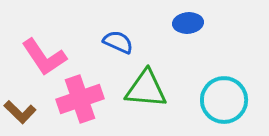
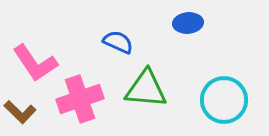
pink L-shape: moved 9 px left, 6 px down
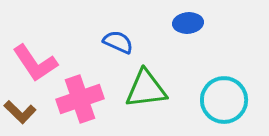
green triangle: rotated 12 degrees counterclockwise
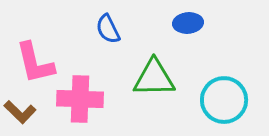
blue semicircle: moved 10 px left, 13 px up; rotated 140 degrees counterclockwise
pink L-shape: rotated 21 degrees clockwise
green triangle: moved 8 px right, 11 px up; rotated 6 degrees clockwise
pink cross: rotated 21 degrees clockwise
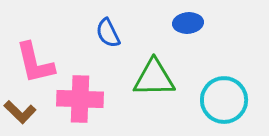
blue semicircle: moved 4 px down
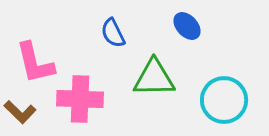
blue ellipse: moved 1 px left, 3 px down; rotated 52 degrees clockwise
blue semicircle: moved 5 px right
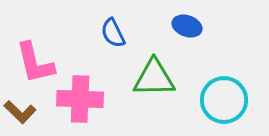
blue ellipse: rotated 28 degrees counterclockwise
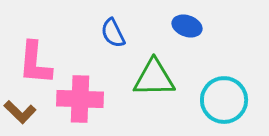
pink L-shape: rotated 18 degrees clockwise
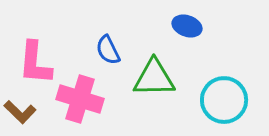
blue semicircle: moved 5 px left, 17 px down
pink cross: rotated 15 degrees clockwise
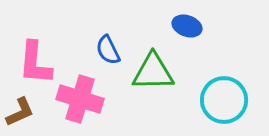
green triangle: moved 1 px left, 6 px up
brown L-shape: rotated 68 degrees counterclockwise
